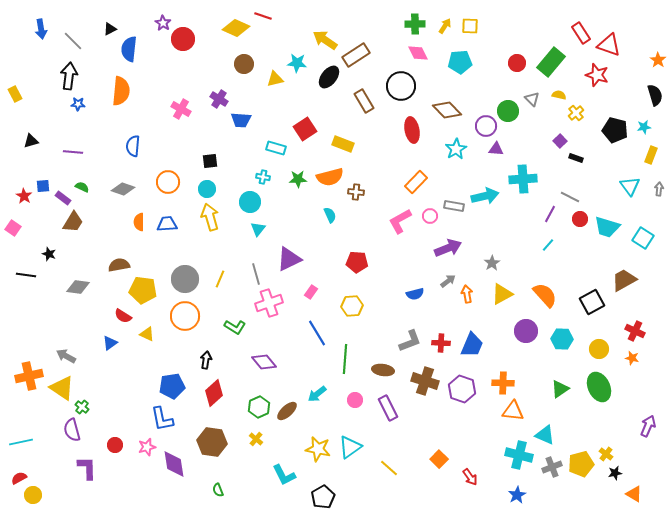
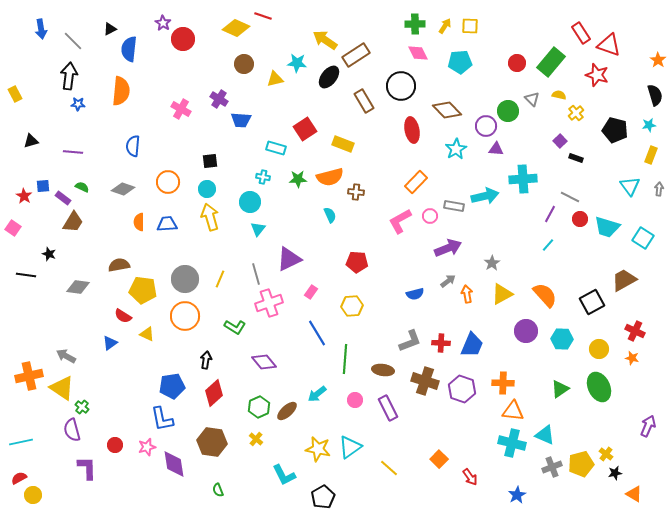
cyan star at (644, 127): moved 5 px right, 2 px up
cyan cross at (519, 455): moved 7 px left, 12 px up
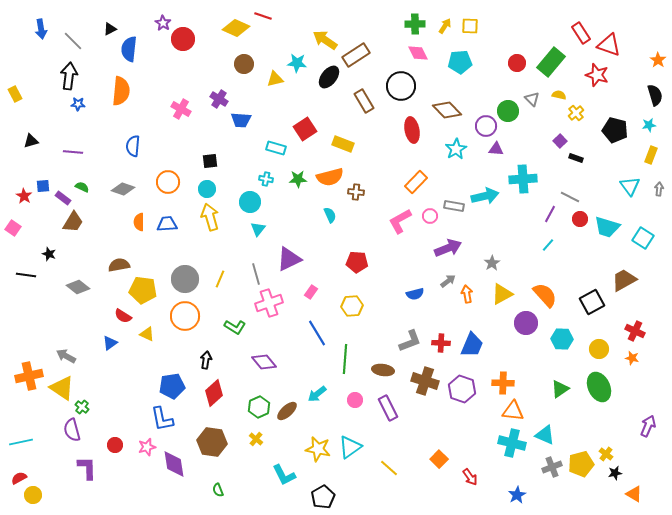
cyan cross at (263, 177): moved 3 px right, 2 px down
gray diamond at (78, 287): rotated 30 degrees clockwise
purple circle at (526, 331): moved 8 px up
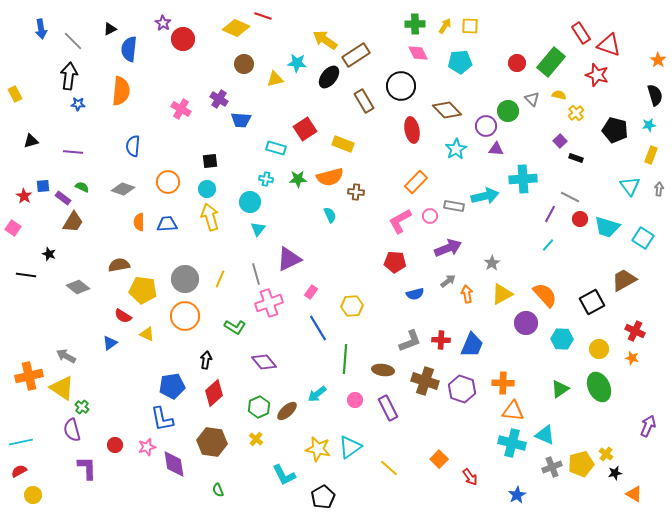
red pentagon at (357, 262): moved 38 px right
blue line at (317, 333): moved 1 px right, 5 px up
red cross at (441, 343): moved 3 px up
red semicircle at (19, 478): moved 7 px up
